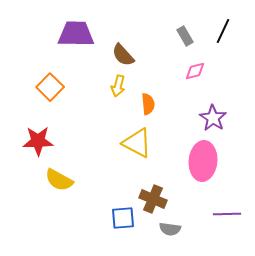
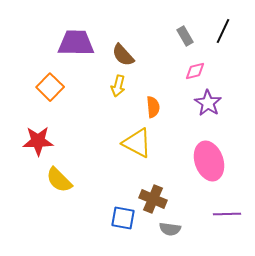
purple trapezoid: moved 9 px down
orange semicircle: moved 5 px right, 3 px down
purple star: moved 5 px left, 15 px up
pink ellipse: moved 6 px right; rotated 24 degrees counterclockwise
yellow semicircle: rotated 16 degrees clockwise
blue square: rotated 15 degrees clockwise
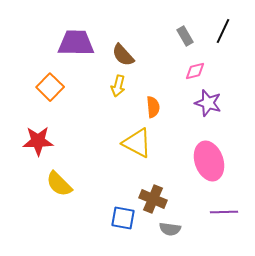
purple star: rotated 16 degrees counterclockwise
yellow semicircle: moved 4 px down
purple line: moved 3 px left, 2 px up
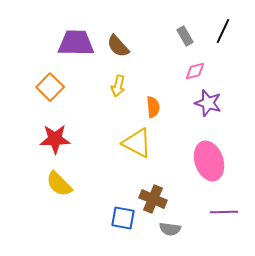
brown semicircle: moved 5 px left, 9 px up
red star: moved 17 px right, 2 px up
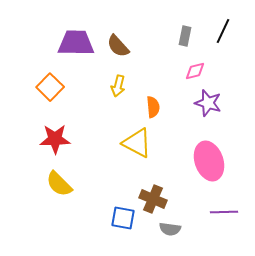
gray rectangle: rotated 42 degrees clockwise
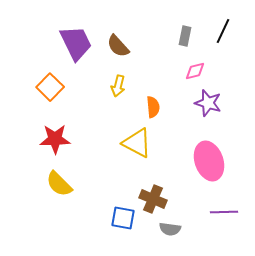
purple trapezoid: rotated 63 degrees clockwise
